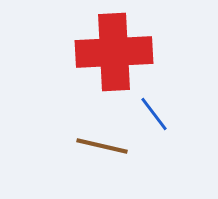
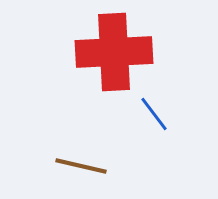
brown line: moved 21 px left, 20 px down
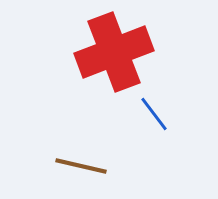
red cross: rotated 18 degrees counterclockwise
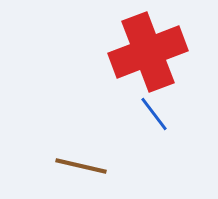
red cross: moved 34 px right
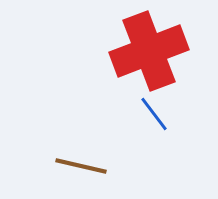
red cross: moved 1 px right, 1 px up
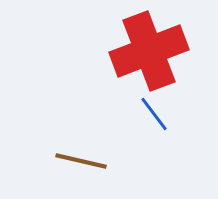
brown line: moved 5 px up
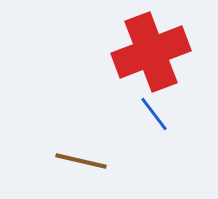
red cross: moved 2 px right, 1 px down
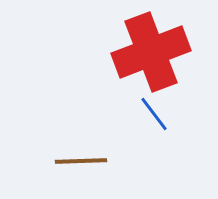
brown line: rotated 15 degrees counterclockwise
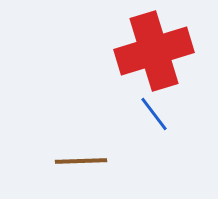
red cross: moved 3 px right, 1 px up; rotated 4 degrees clockwise
